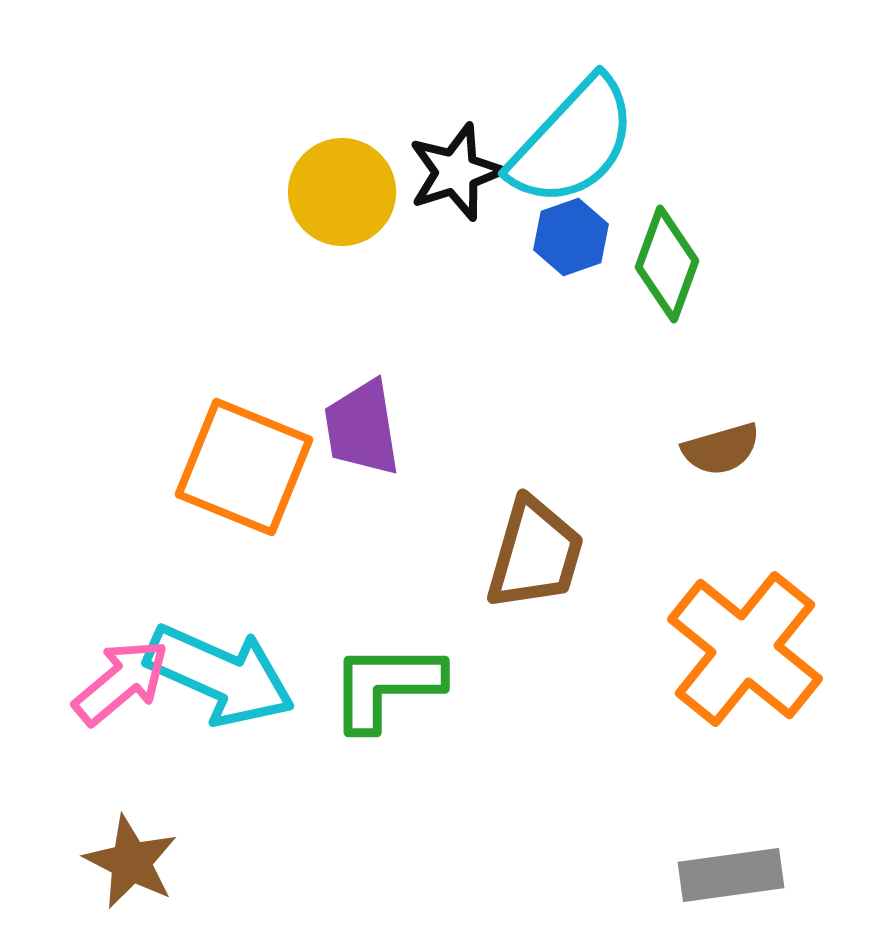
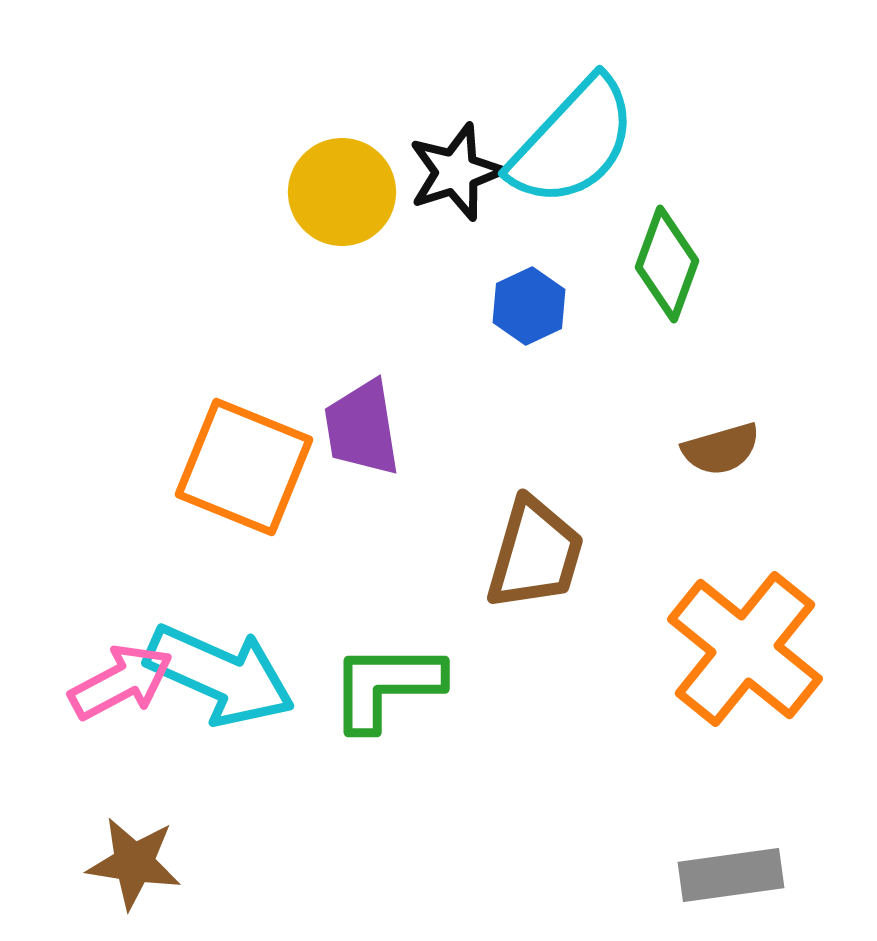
blue hexagon: moved 42 px left, 69 px down; rotated 6 degrees counterclockwise
pink arrow: rotated 12 degrees clockwise
brown star: moved 3 px right, 1 px down; rotated 18 degrees counterclockwise
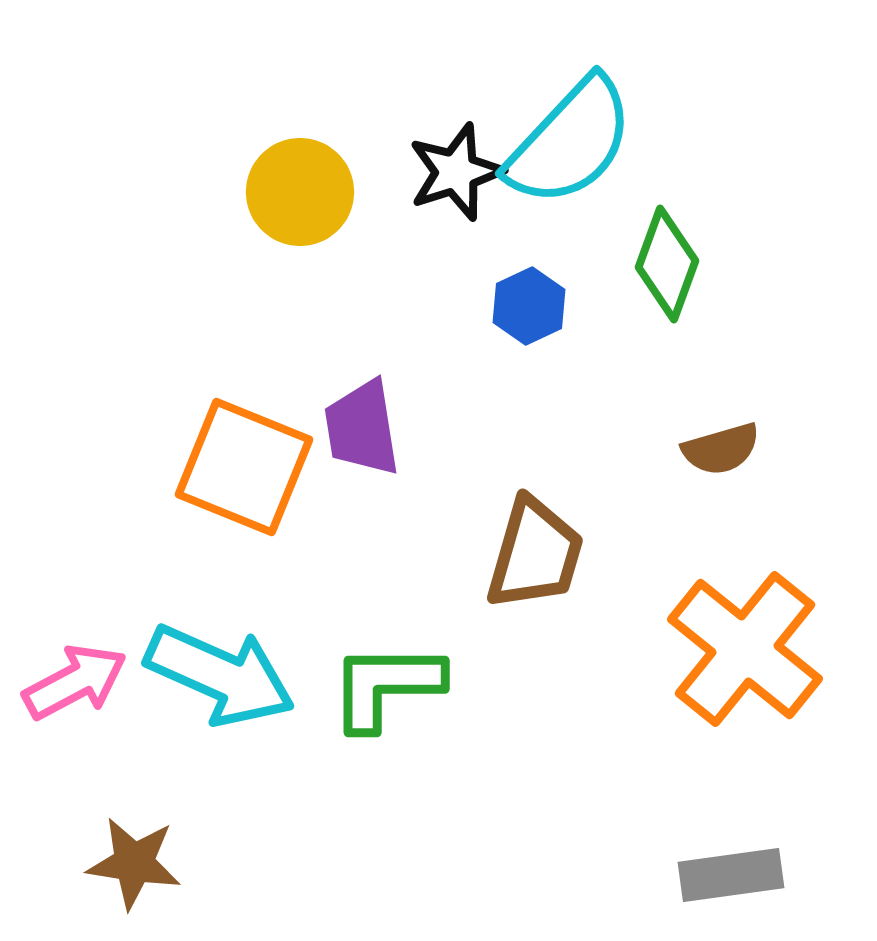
cyan semicircle: moved 3 px left
yellow circle: moved 42 px left
pink arrow: moved 46 px left
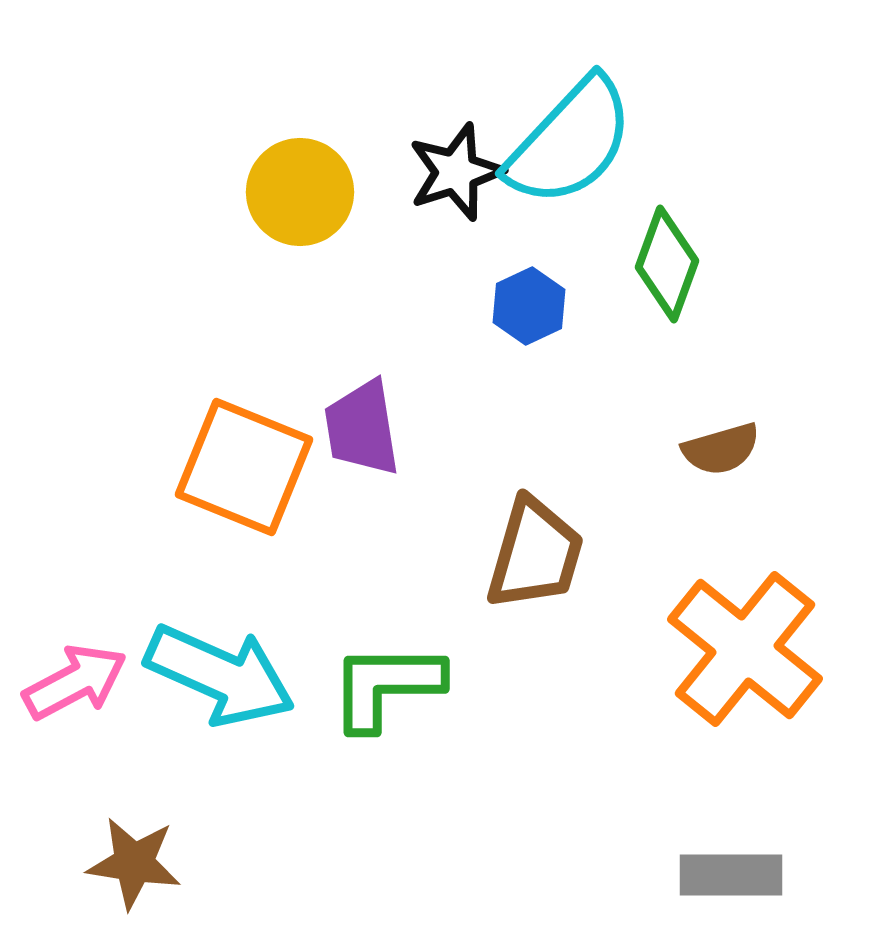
gray rectangle: rotated 8 degrees clockwise
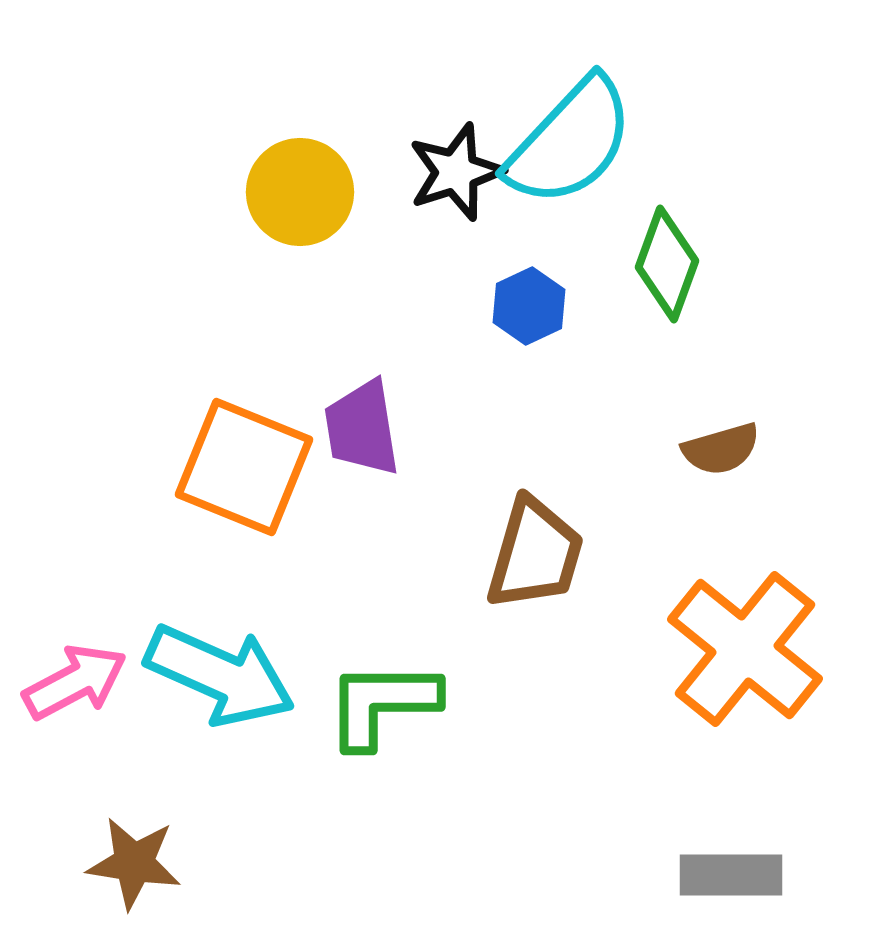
green L-shape: moved 4 px left, 18 px down
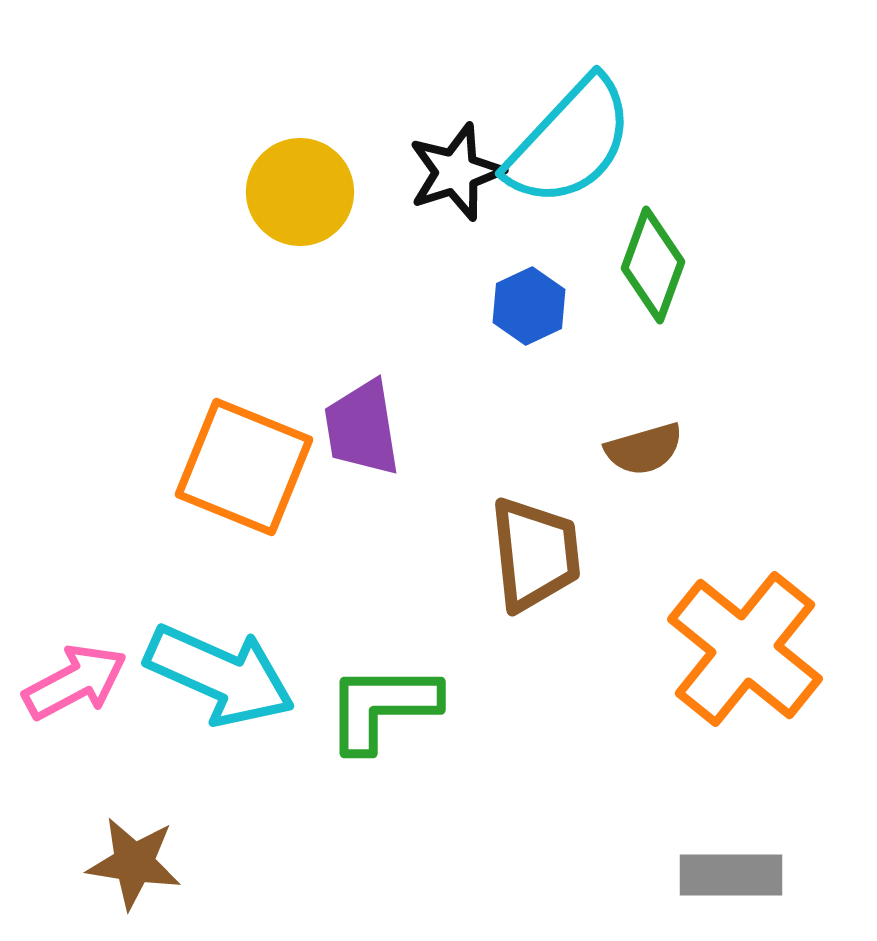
green diamond: moved 14 px left, 1 px down
brown semicircle: moved 77 px left
brown trapezoid: rotated 22 degrees counterclockwise
green L-shape: moved 3 px down
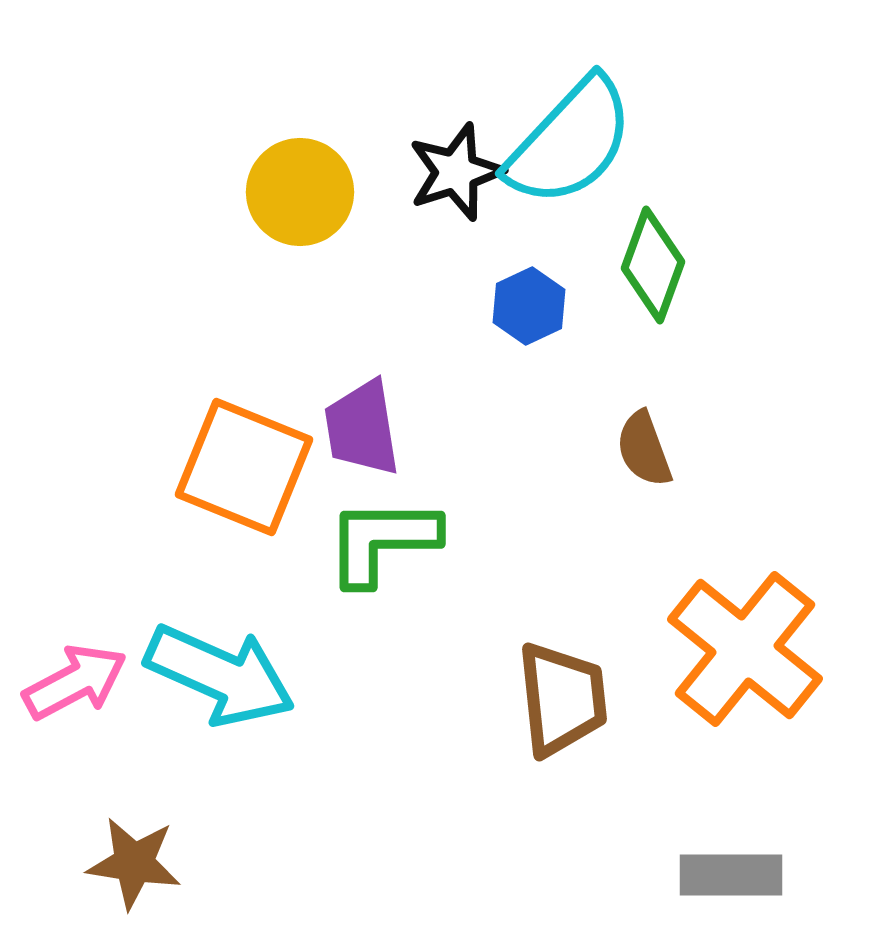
brown semicircle: rotated 86 degrees clockwise
brown trapezoid: moved 27 px right, 145 px down
green L-shape: moved 166 px up
